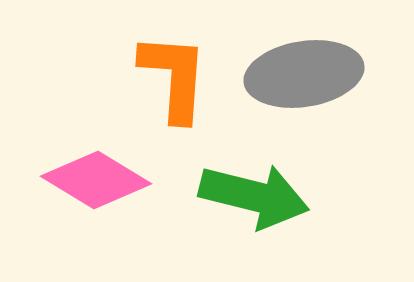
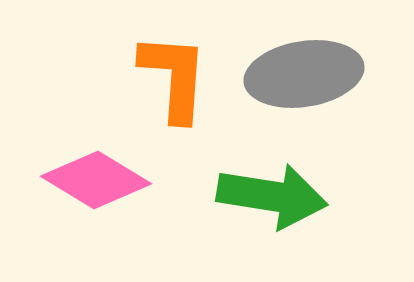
green arrow: moved 18 px right; rotated 5 degrees counterclockwise
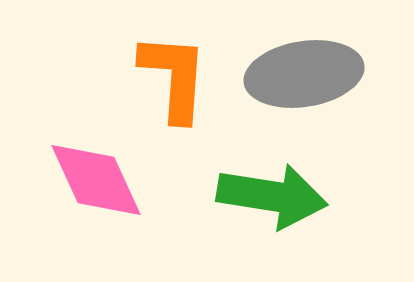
pink diamond: rotated 34 degrees clockwise
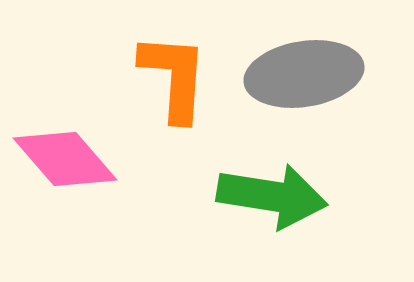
pink diamond: moved 31 px left, 21 px up; rotated 16 degrees counterclockwise
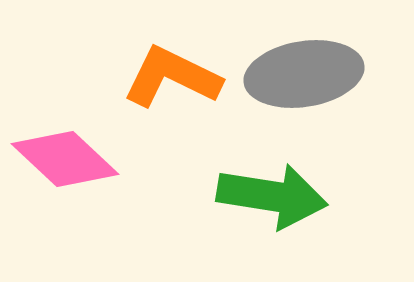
orange L-shape: moved 2 px left; rotated 68 degrees counterclockwise
pink diamond: rotated 6 degrees counterclockwise
